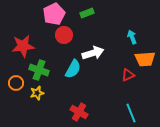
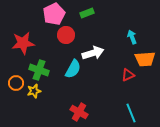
red circle: moved 2 px right
red star: moved 3 px up
yellow star: moved 3 px left, 2 px up
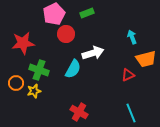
red circle: moved 1 px up
orange trapezoid: moved 1 px right; rotated 10 degrees counterclockwise
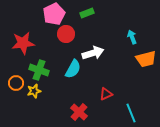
red triangle: moved 22 px left, 19 px down
red cross: rotated 12 degrees clockwise
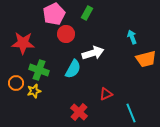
green rectangle: rotated 40 degrees counterclockwise
red star: rotated 10 degrees clockwise
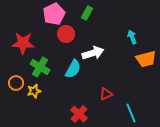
green cross: moved 1 px right, 3 px up; rotated 12 degrees clockwise
red cross: moved 2 px down
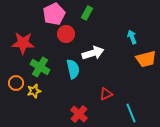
cyan semicircle: rotated 42 degrees counterclockwise
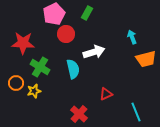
white arrow: moved 1 px right, 1 px up
cyan line: moved 5 px right, 1 px up
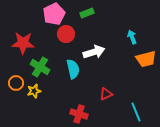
green rectangle: rotated 40 degrees clockwise
red cross: rotated 24 degrees counterclockwise
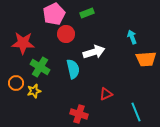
orange trapezoid: rotated 10 degrees clockwise
